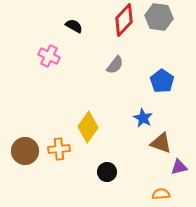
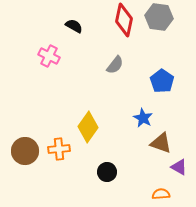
red diamond: rotated 32 degrees counterclockwise
purple triangle: rotated 42 degrees clockwise
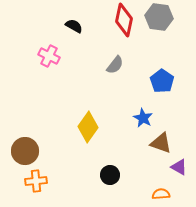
orange cross: moved 23 px left, 32 px down
black circle: moved 3 px right, 3 px down
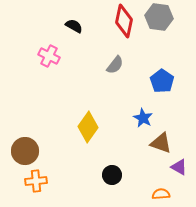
red diamond: moved 1 px down
black circle: moved 2 px right
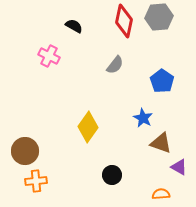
gray hexagon: rotated 12 degrees counterclockwise
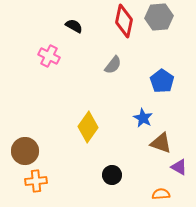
gray semicircle: moved 2 px left
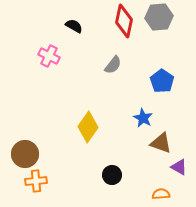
brown circle: moved 3 px down
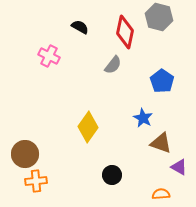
gray hexagon: rotated 20 degrees clockwise
red diamond: moved 1 px right, 11 px down
black semicircle: moved 6 px right, 1 px down
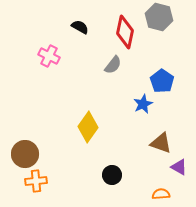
blue star: moved 14 px up; rotated 18 degrees clockwise
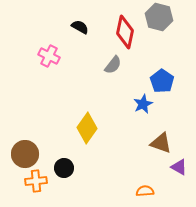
yellow diamond: moved 1 px left, 1 px down
black circle: moved 48 px left, 7 px up
orange semicircle: moved 16 px left, 3 px up
